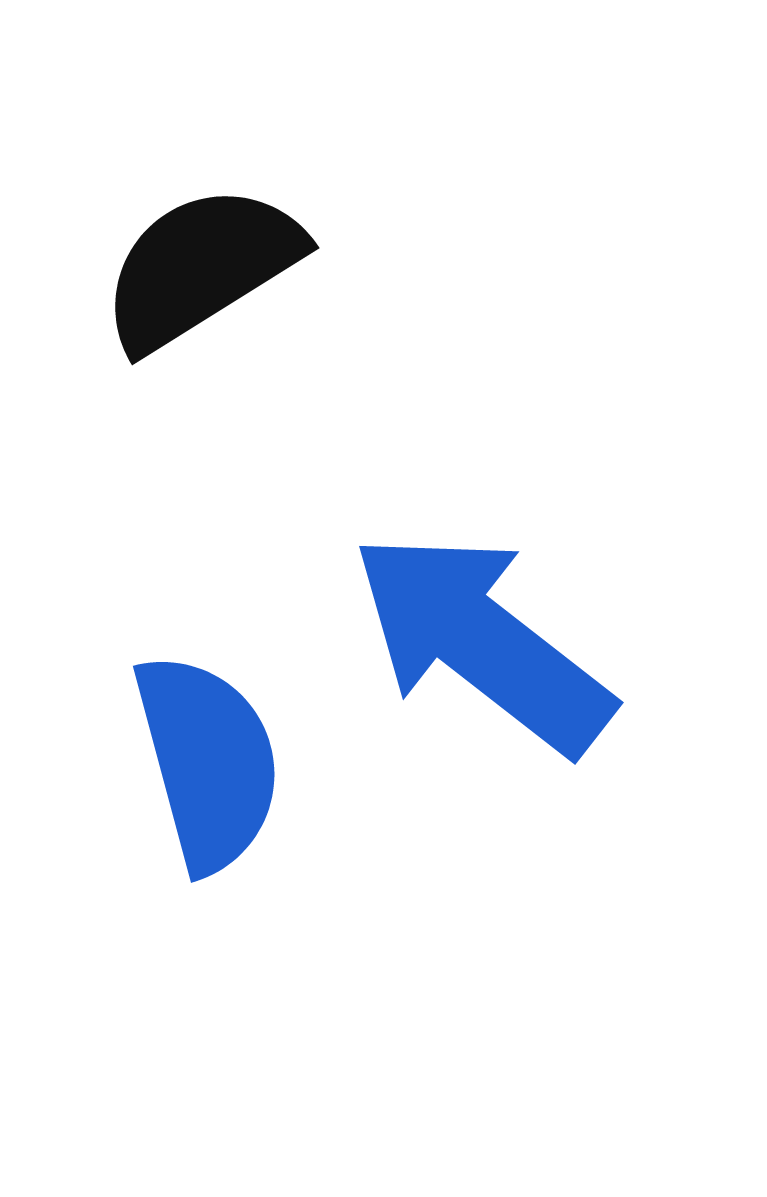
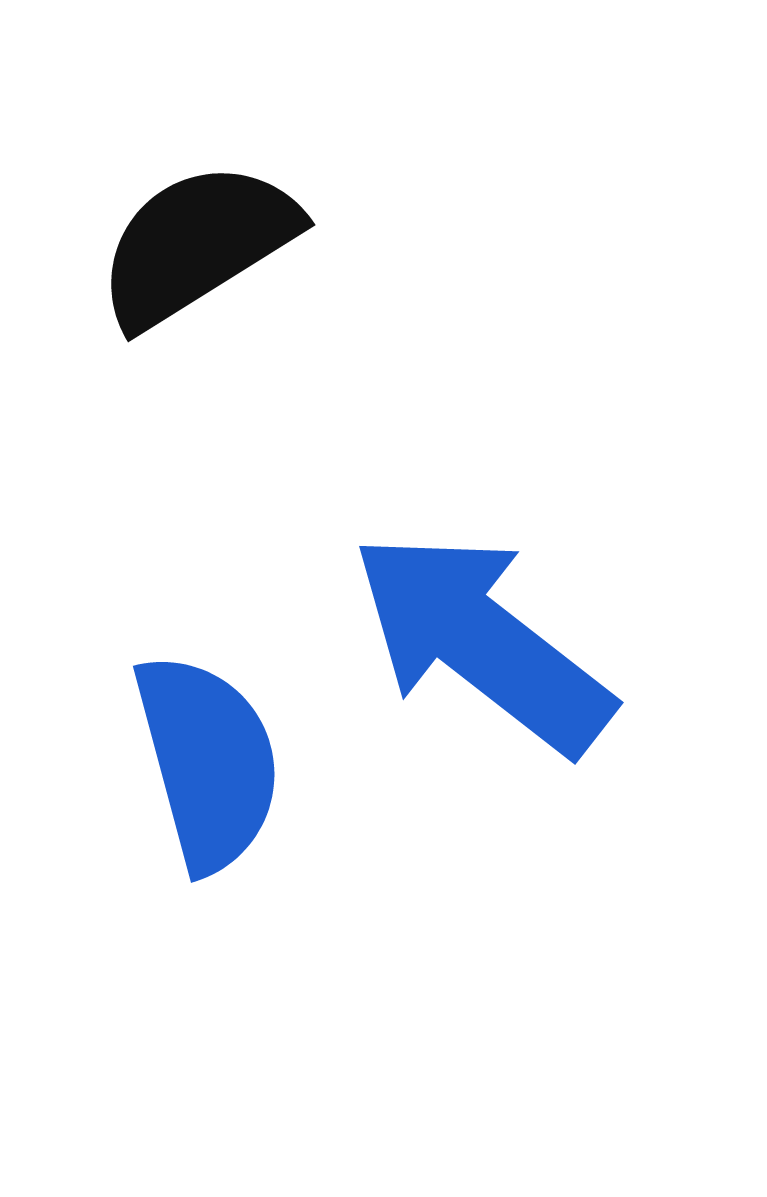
black semicircle: moved 4 px left, 23 px up
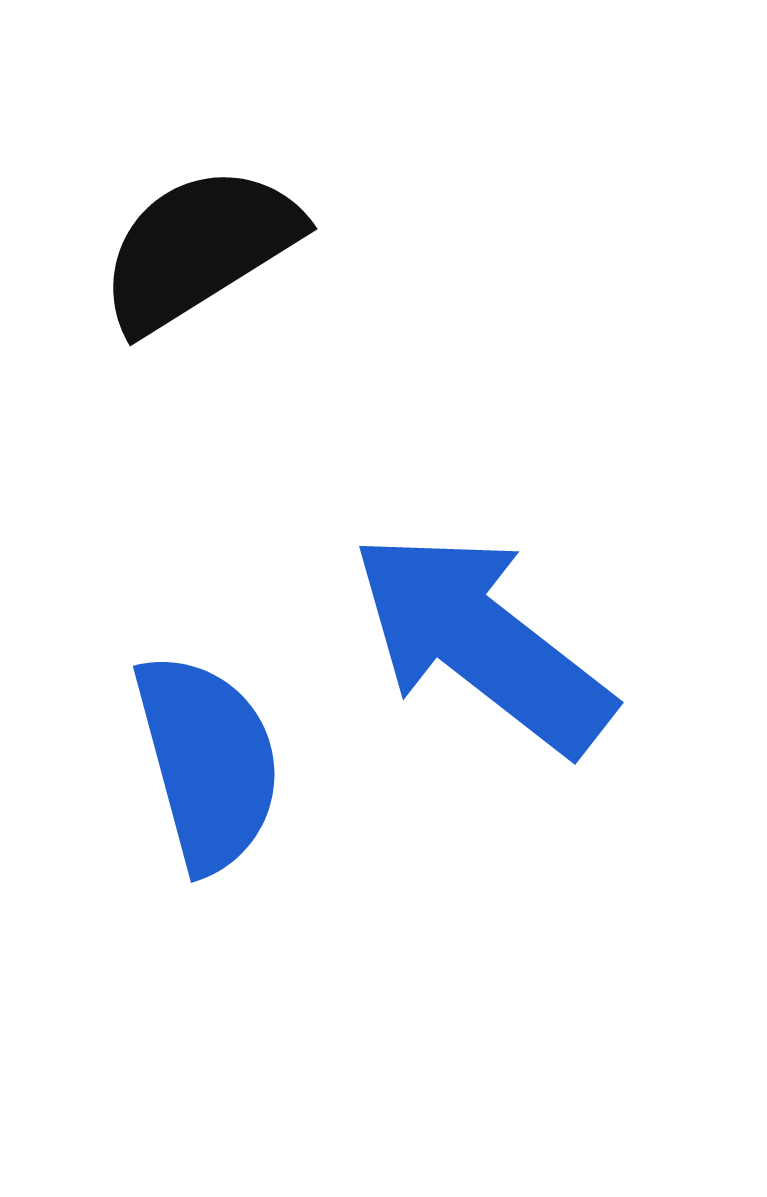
black semicircle: moved 2 px right, 4 px down
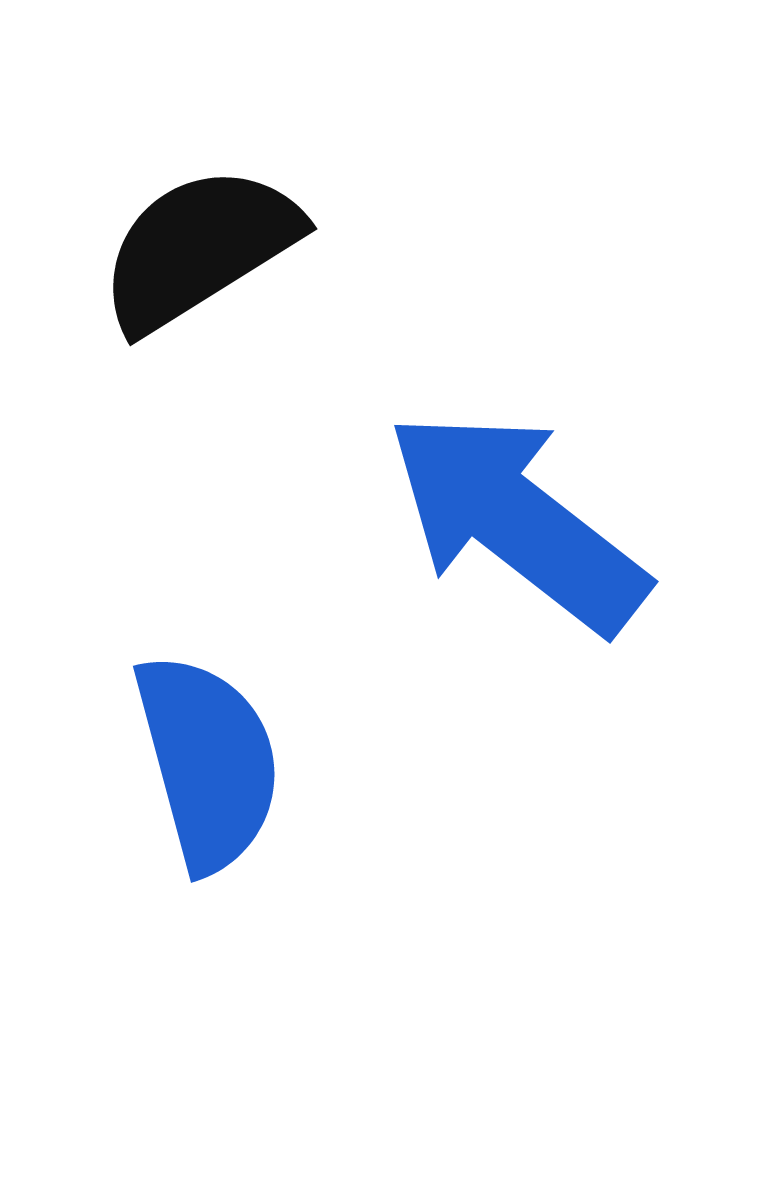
blue arrow: moved 35 px right, 121 px up
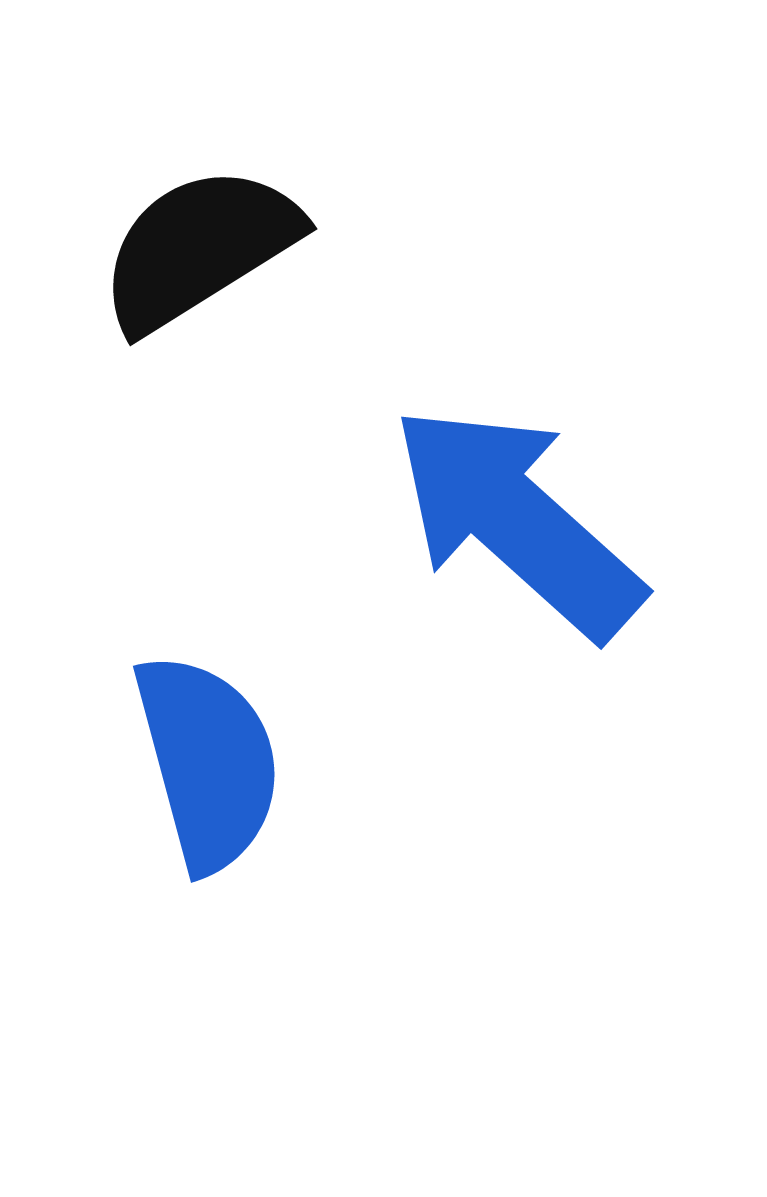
blue arrow: rotated 4 degrees clockwise
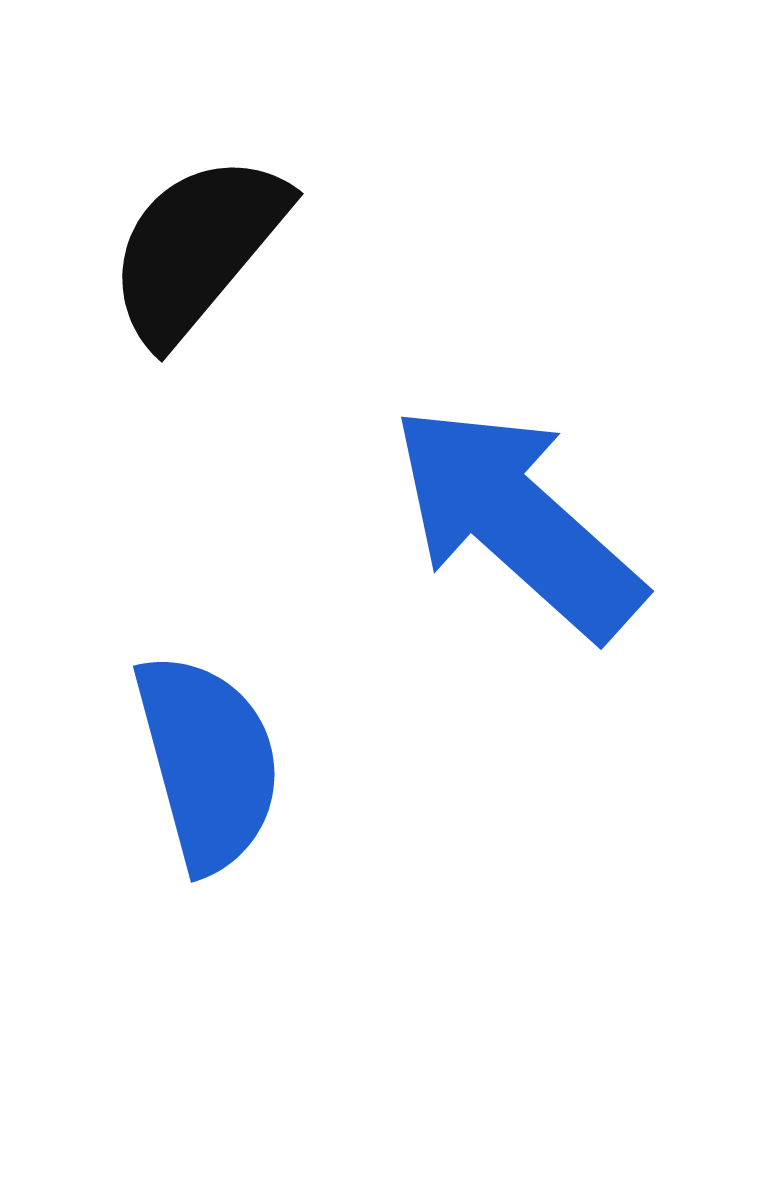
black semicircle: moved 2 px left; rotated 18 degrees counterclockwise
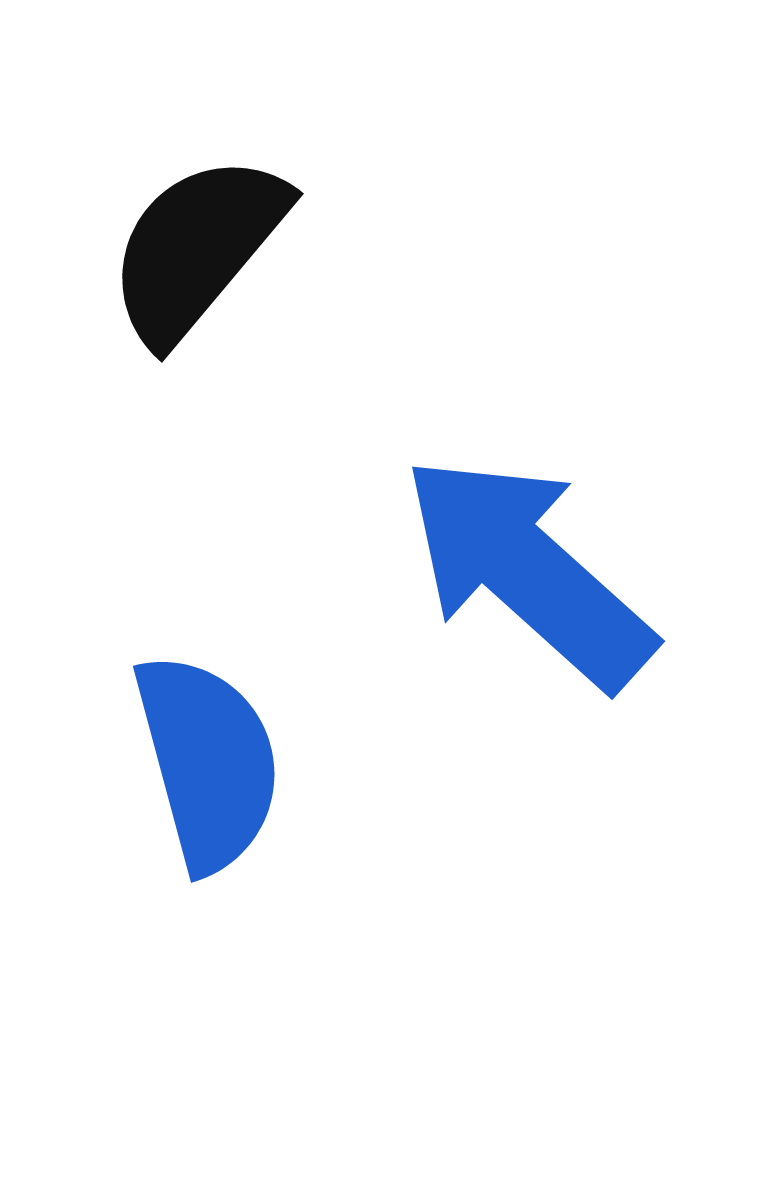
blue arrow: moved 11 px right, 50 px down
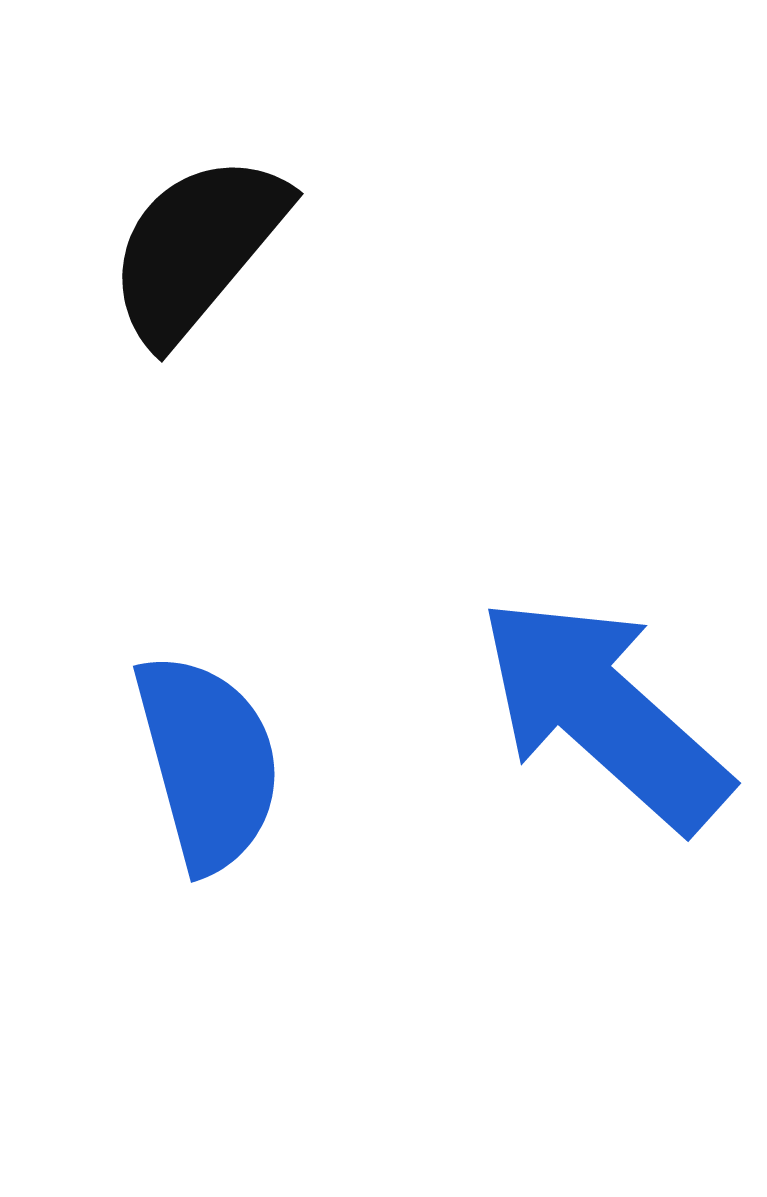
blue arrow: moved 76 px right, 142 px down
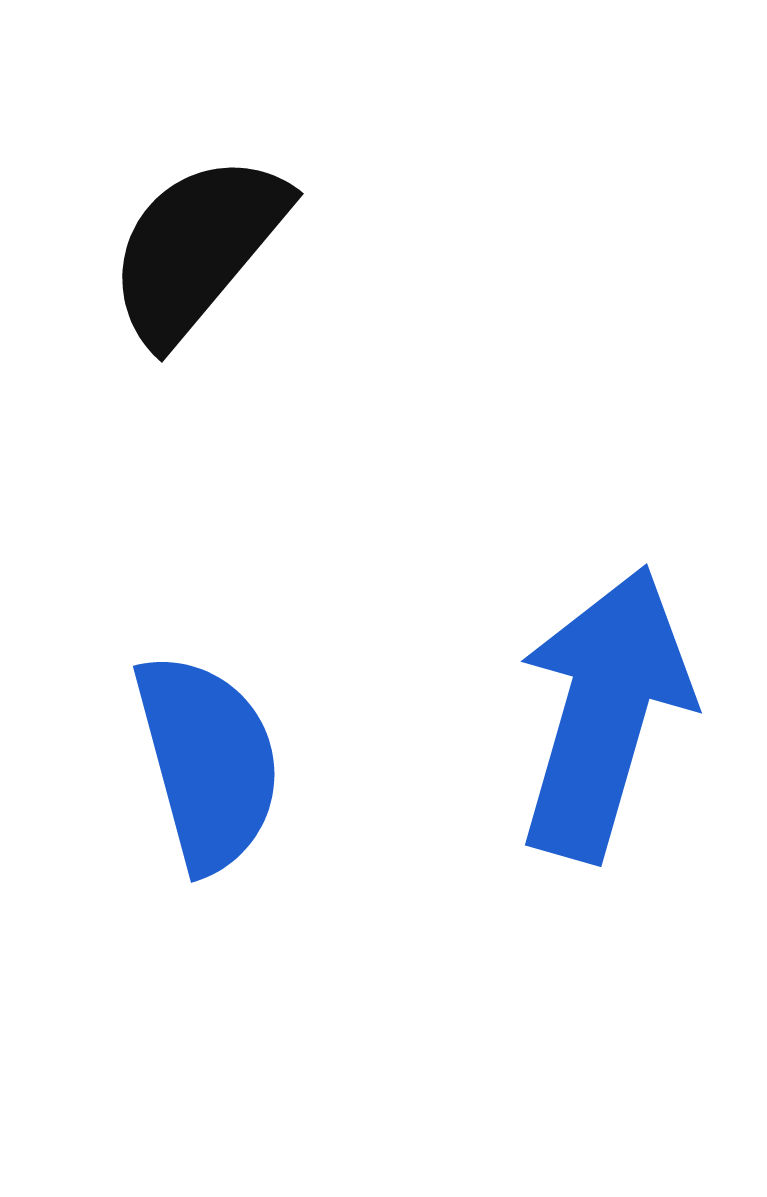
blue arrow: rotated 64 degrees clockwise
